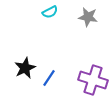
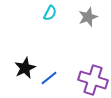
cyan semicircle: moved 1 px down; rotated 35 degrees counterclockwise
gray star: rotated 30 degrees counterclockwise
blue line: rotated 18 degrees clockwise
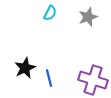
blue line: rotated 66 degrees counterclockwise
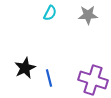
gray star: moved 2 px up; rotated 18 degrees clockwise
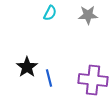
black star: moved 2 px right, 1 px up; rotated 10 degrees counterclockwise
purple cross: rotated 12 degrees counterclockwise
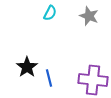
gray star: moved 1 px right, 1 px down; rotated 24 degrees clockwise
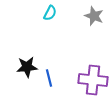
gray star: moved 5 px right
black star: rotated 30 degrees clockwise
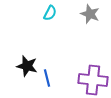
gray star: moved 4 px left, 2 px up
black star: moved 1 px up; rotated 20 degrees clockwise
blue line: moved 2 px left
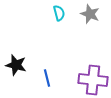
cyan semicircle: moved 9 px right; rotated 42 degrees counterclockwise
black star: moved 11 px left, 1 px up
